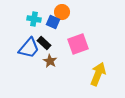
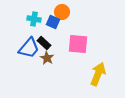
pink square: rotated 25 degrees clockwise
brown star: moved 3 px left, 3 px up
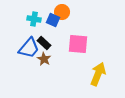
blue square: moved 2 px up
brown star: moved 3 px left, 1 px down
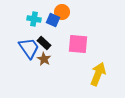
blue trapezoid: rotated 75 degrees counterclockwise
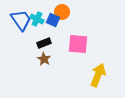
cyan cross: moved 3 px right; rotated 16 degrees clockwise
black rectangle: rotated 64 degrees counterclockwise
blue trapezoid: moved 8 px left, 28 px up
yellow arrow: moved 1 px down
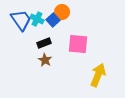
blue square: rotated 24 degrees clockwise
brown star: moved 1 px right, 1 px down
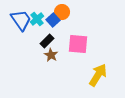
cyan cross: rotated 24 degrees clockwise
black rectangle: moved 3 px right, 2 px up; rotated 24 degrees counterclockwise
brown star: moved 6 px right, 5 px up
yellow arrow: rotated 10 degrees clockwise
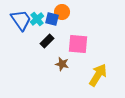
blue square: moved 1 px left, 1 px up; rotated 32 degrees counterclockwise
brown star: moved 11 px right, 9 px down; rotated 16 degrees counterclockwise
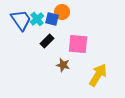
brown star: moved 1 px right, 1 px down
